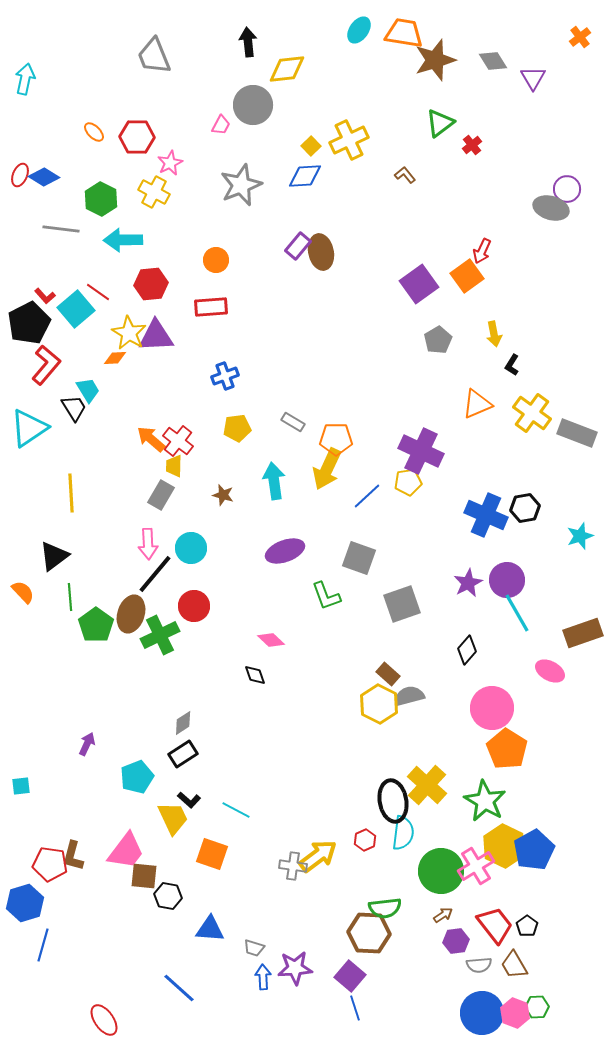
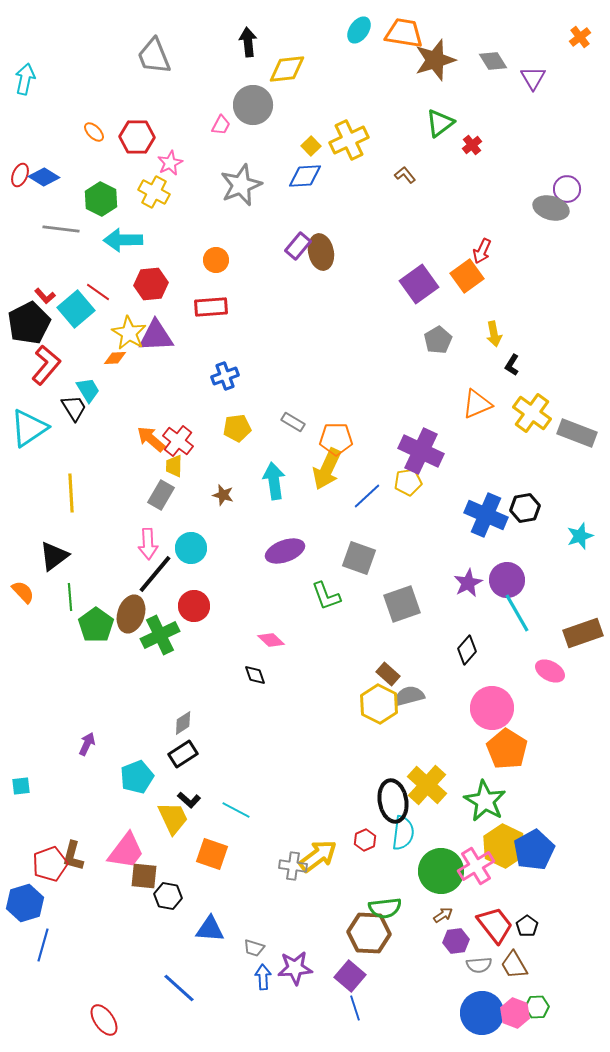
red pentagon at (50, 864): rotated 28 degrees counterclockwise
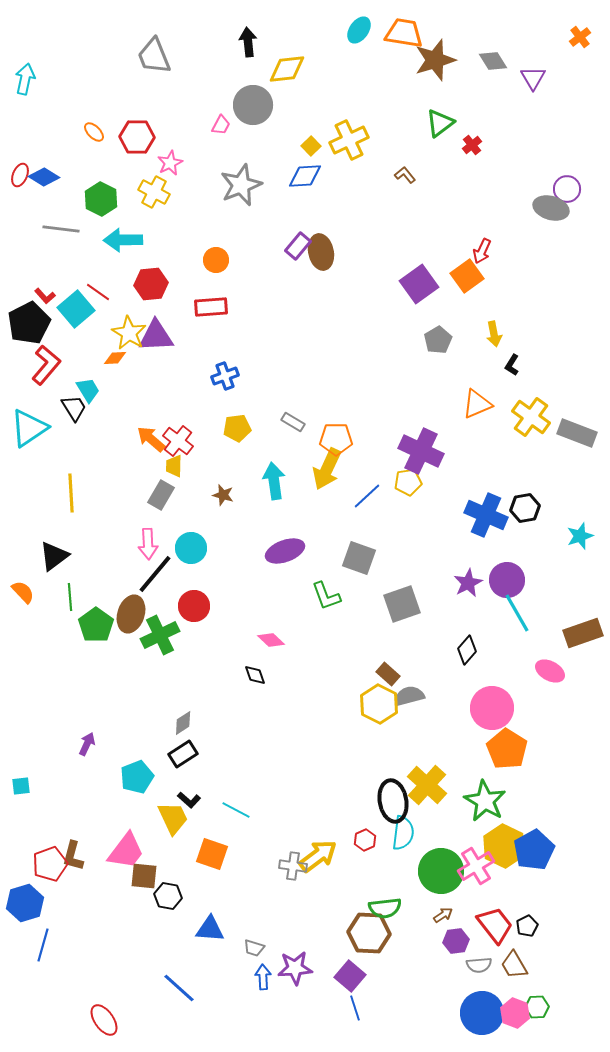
yellow cross at (532, 413): moved 1 px left, 4 px down
black pentagon at (527, 926): rotated 10 degrees clockwise
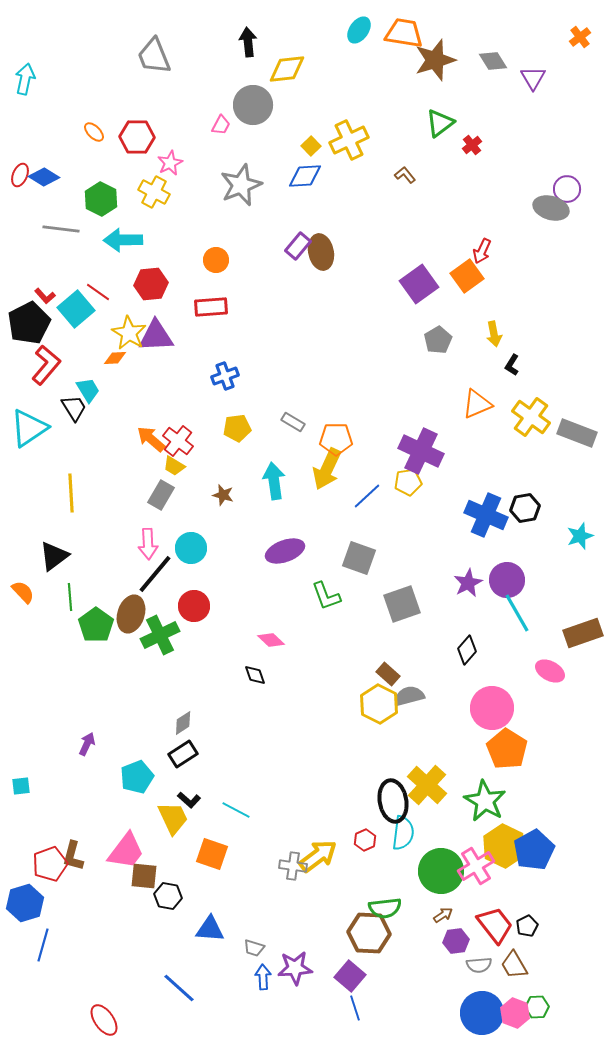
yellow trapezoid at (174, 466): rotated 60 degrees counterclockwise
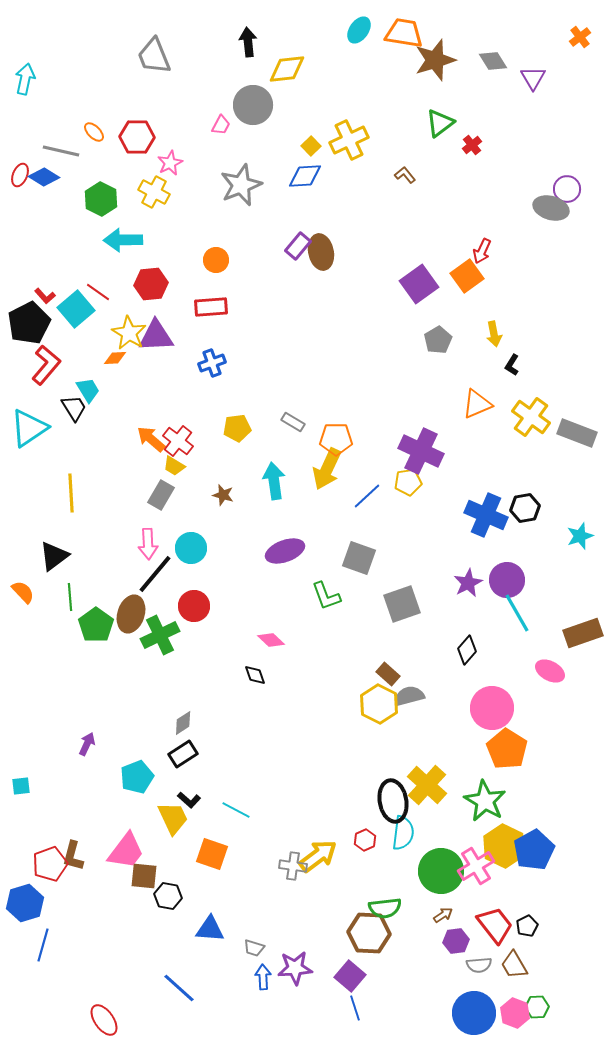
gray line at (61, 229): moved 78 px up; rotated 6 degrees clockwise
blue cross at (225, 376): moved 13 px left, 13 px up
blue circle at (482, 1013): moved 8 px left
